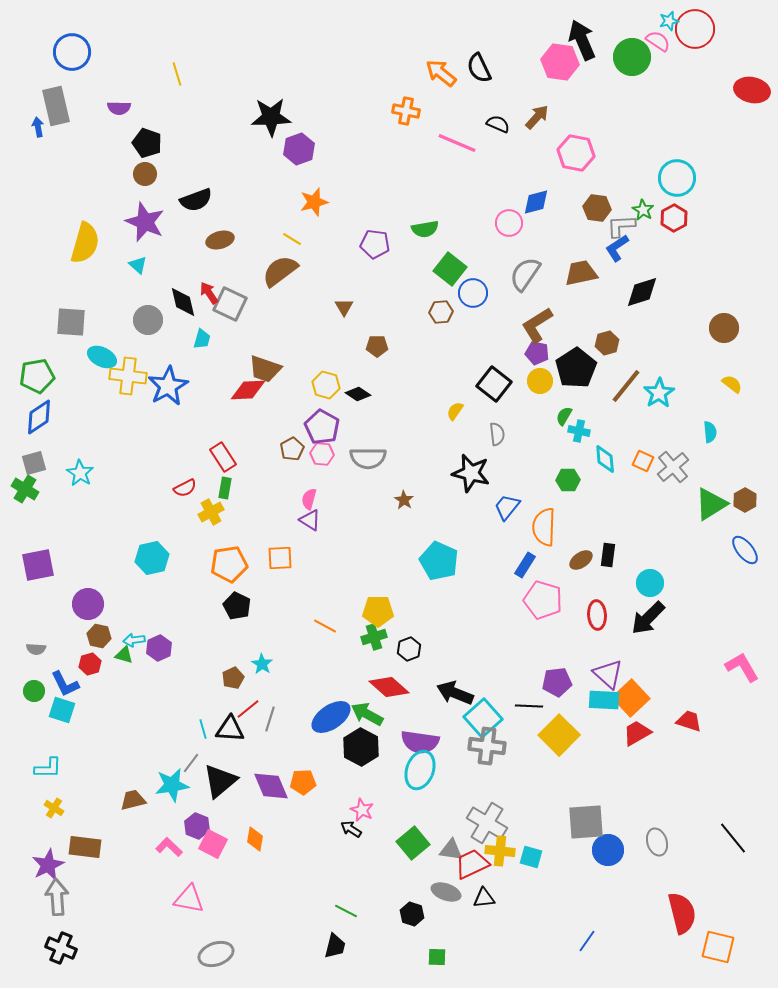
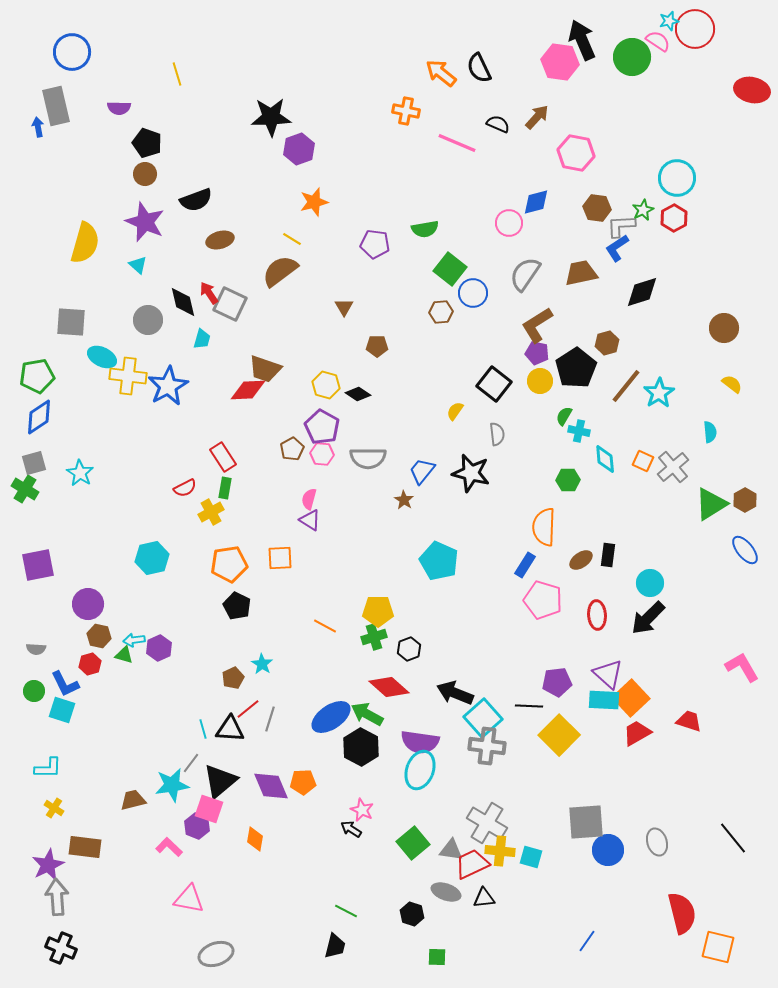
green star at (643, 210): rotated 15 degrees clockwise
blue trapezoid at (507, 507): moved 85 px left, 36 px up
pink square at (213, 844): moved 4 px left, 35 px up; rotated 8 degrees counterclockwise
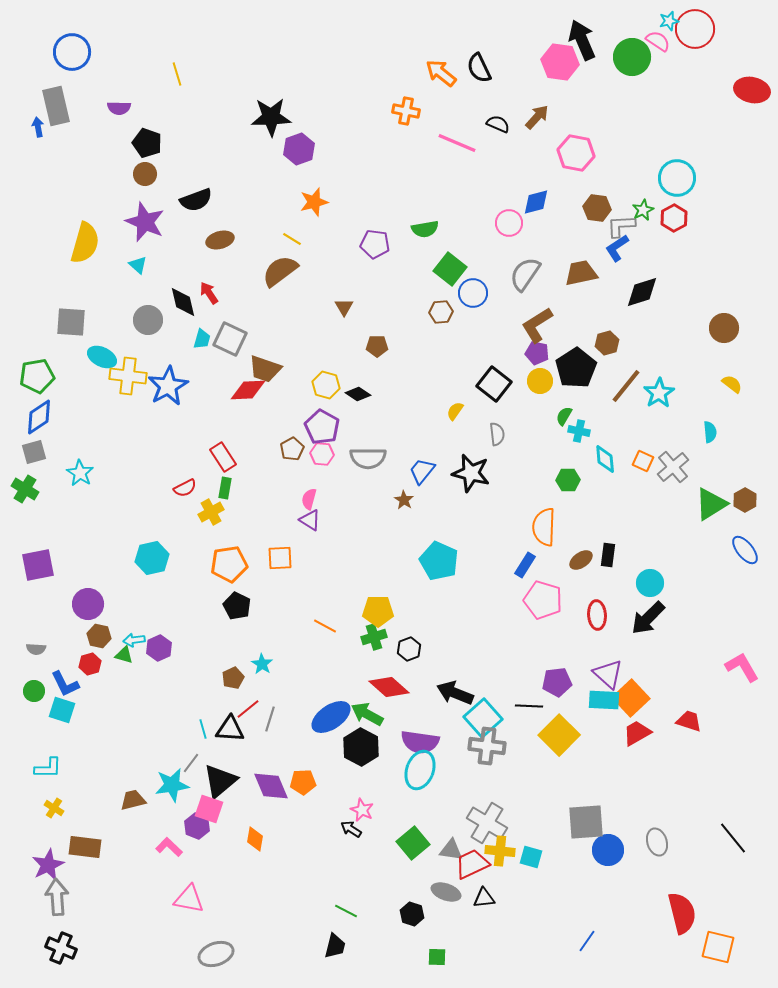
gray square at (230, 304): moved 35 px down
gray square at (34, 463): moved 11 px up
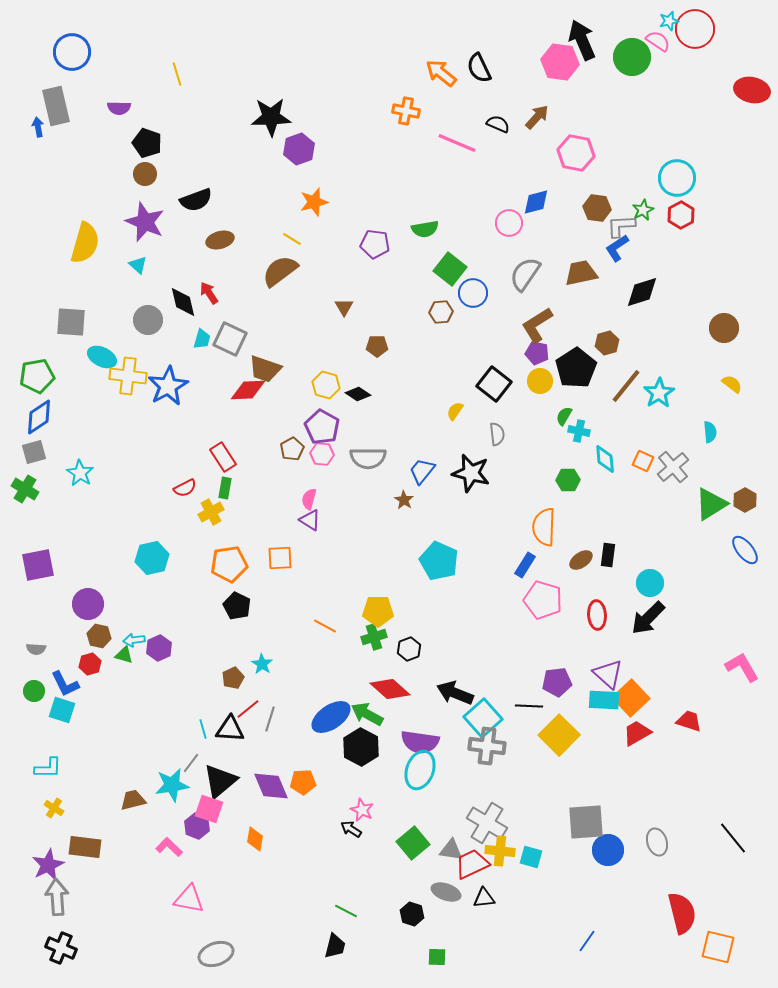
red hexagon at (674, 218): moved 7 px right, 3 px up
red diamond at (389, 687): moved 1 px right, 2 px down
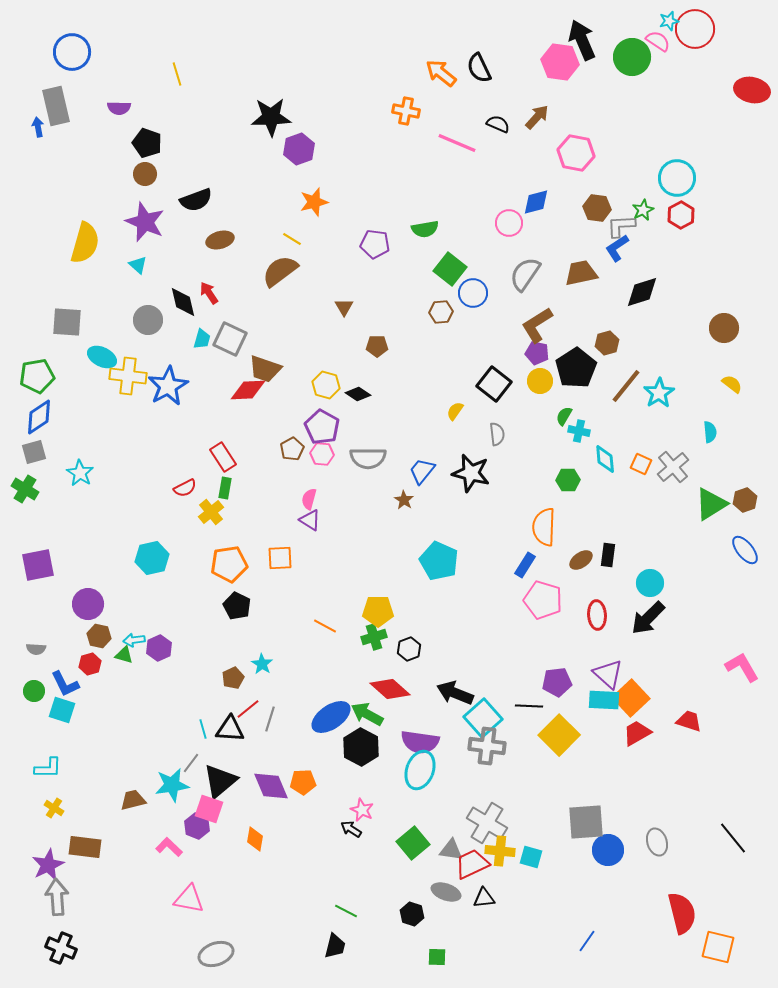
gray square at (71, 322): moved 4 px left
orange square at (643, 461): moved 2 px left, 3 px down
brown hexagon at (745, 500): rotated 10 degrees clockwise
yellow cross at (211, 512): rotated 10 degrees counterclockwise
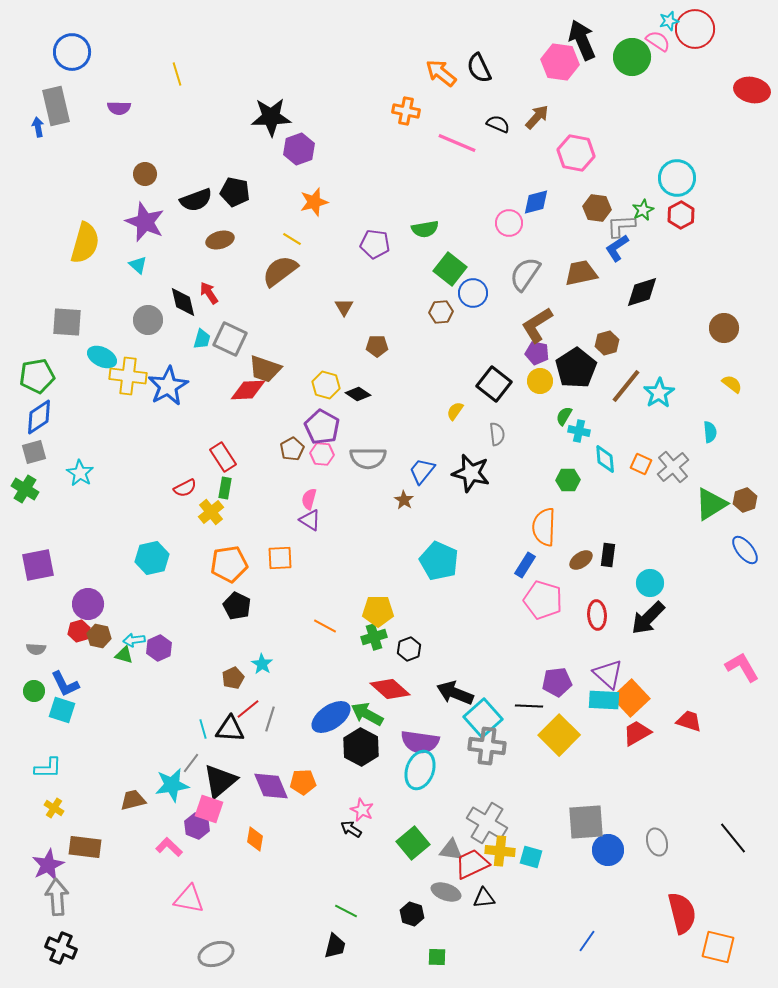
black pentagon at (147, 143): moved 88 px right, 49 px down; rotated 8 degrees counterclockwise
red hexagon at (90, 664): moved 11 px left, 33 px up
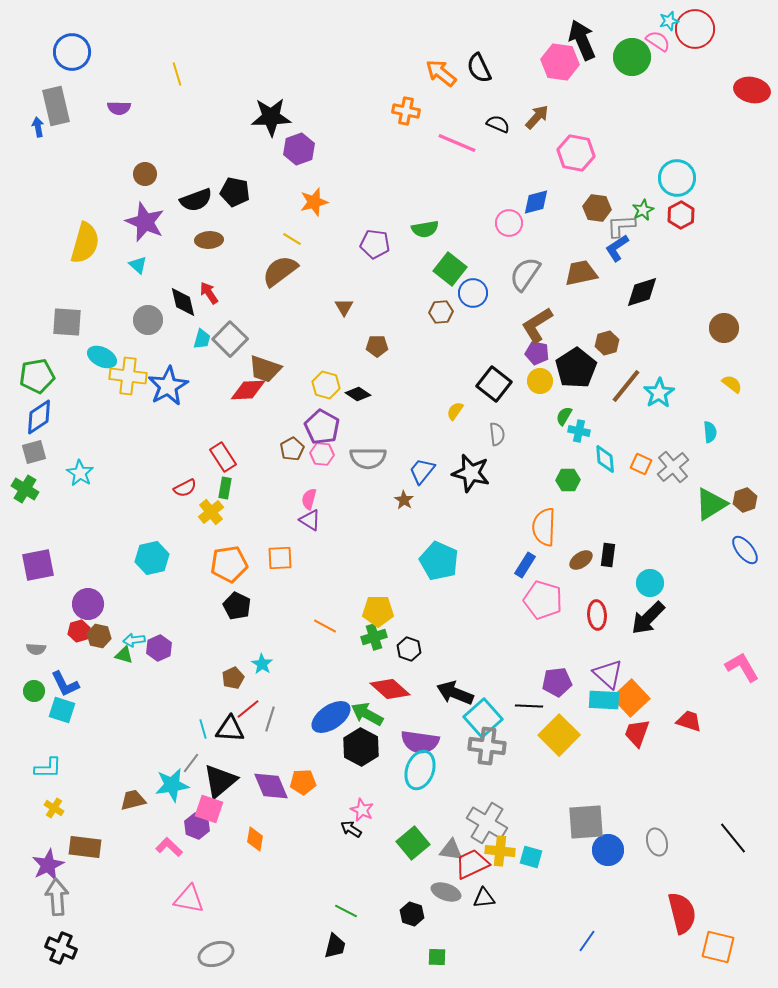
brown ellipse at (220, 240): moved 11 px left; rotated 12 degrees clockwise
gray square at (230, 339): rotated 20 degrees clockwise
black hexagon at (409, 649): rotated 20 degrees counterclockwise
red trapezoid at (637, 733): rotated 40 degrees counterclockwise
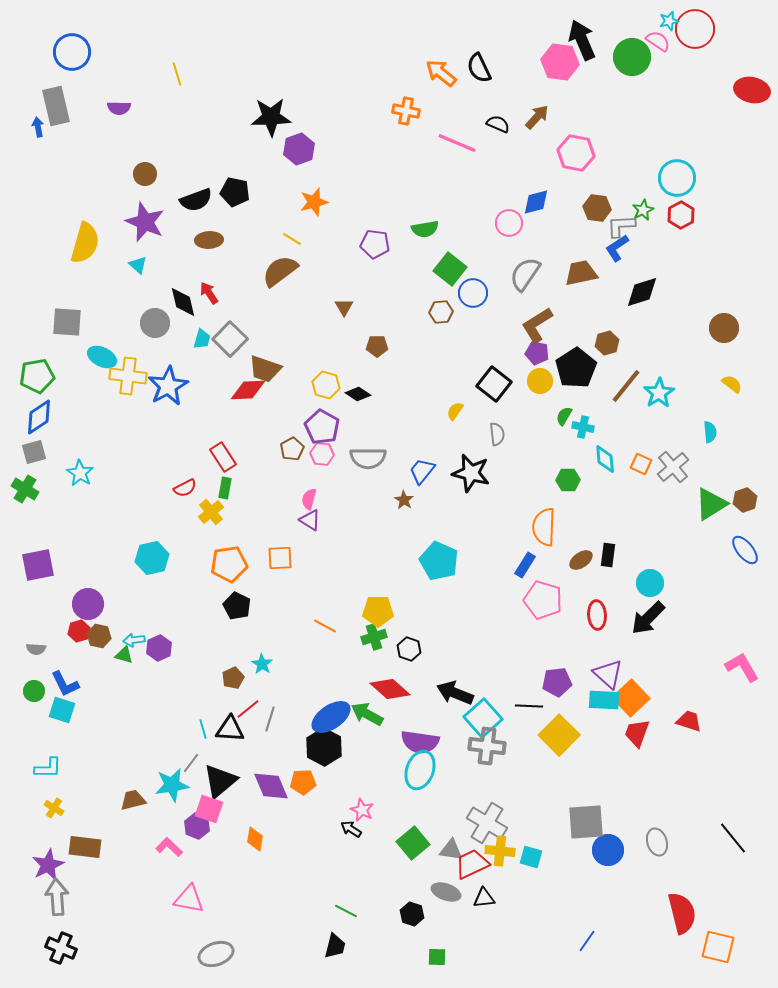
gray circle at (148, 320): moved 7 px right, 3 px down
cyan cross at (579, 431): moved 4 px right, 4 px up
black hexagon at (361, 747): moved 37 px left
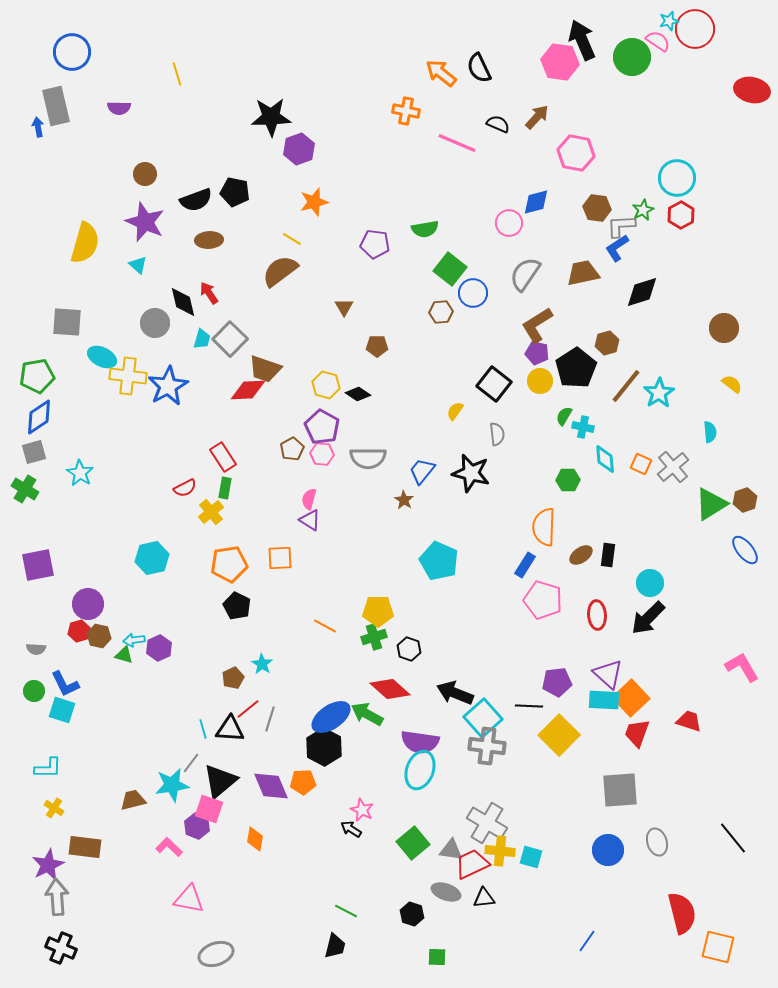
brown trapezoid at (581, 273): moved 2 px right
brown ellipse at (581, 560): moved 5 px up
gray square at (586, 822): moved 34 px right, 32 px up
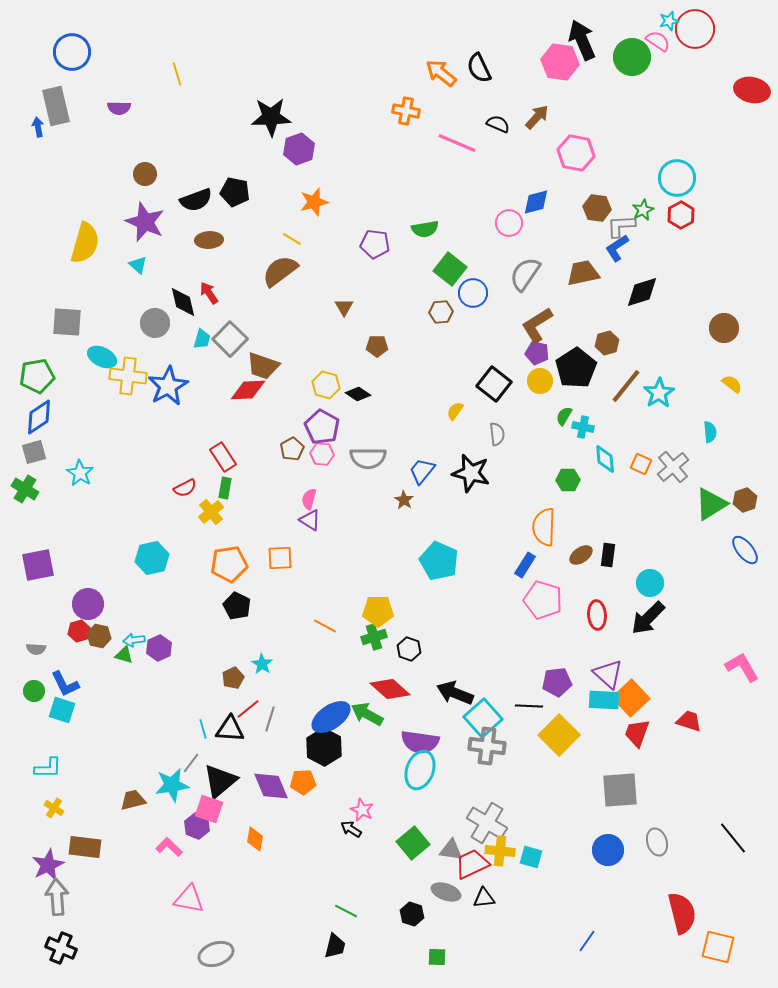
brown trapezoid at (265, 369): moved 2 px left, 3 px up
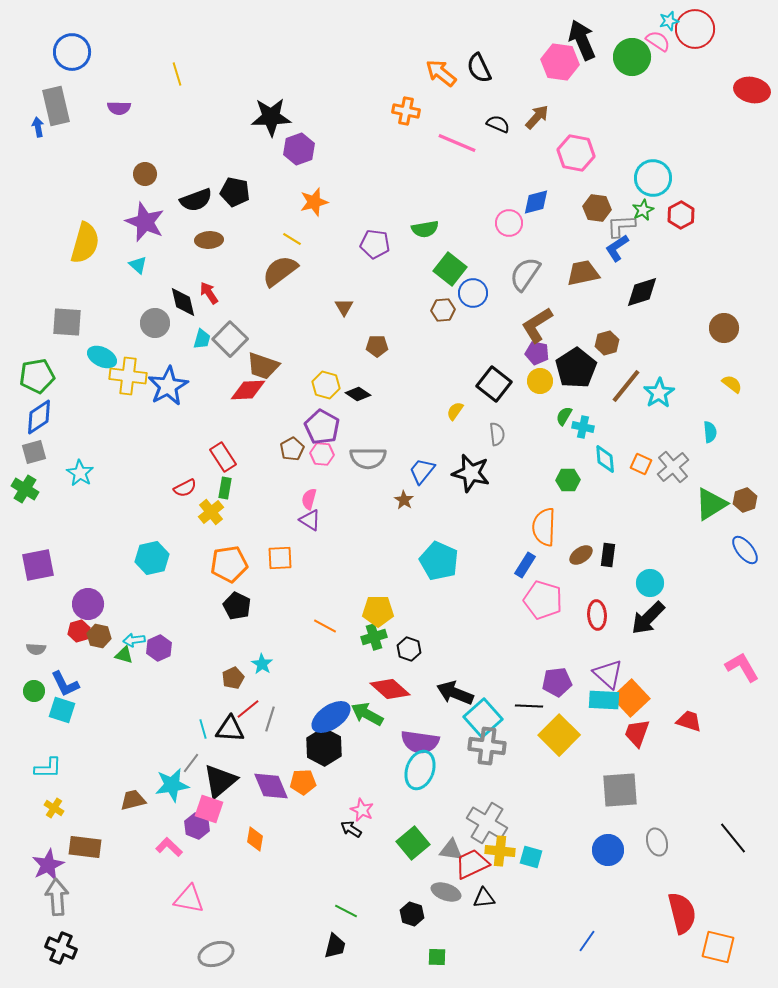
cyan circle at (677, 178): moved 24 px left
brown hexagon at (441, 312): moved 2 px right, 2 px up
